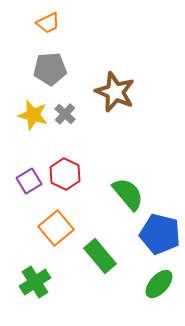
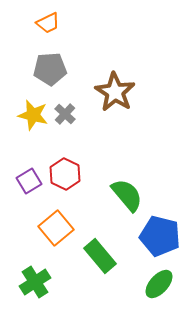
brown star: rotated 9 degrees clockwise
green semicircle: moved 1 px left, 1 px down
blue pentagon: moved 2 px down
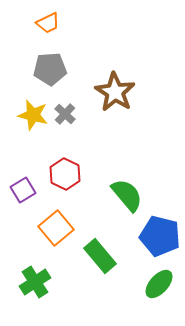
purple square: moved 6 px left, 9 px down
